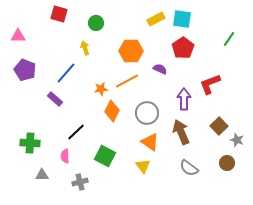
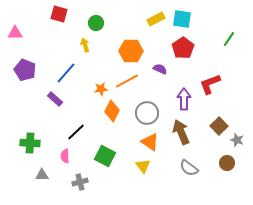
pink triangle: moved 3 px left, 3 px up
yellow arrow: moved 3 px up
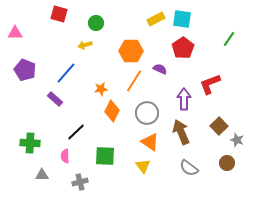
yellow arrow: rotated 88 degrees counterclockwise
orange line: moved 7 px right; rotated 30 degrees counterclockwise
green square: rotated 25 degrees counterclockwise
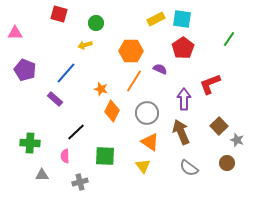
orange star: rotated 24 degrees clockwise
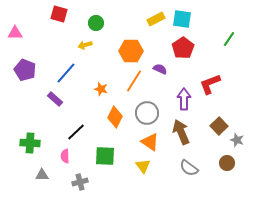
orange diamond: moved 3 px right, 6 px down
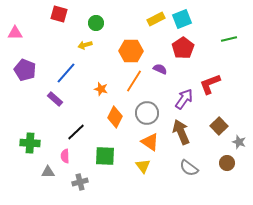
cyan square: rotated 30 degrees counterclockwise
green line: rotated 42 degrees clockwise
purple arrow: rotated 35 degrees clockwise
gray star: moved 2 px right, 2 px down
gray triangle: moved 6 px right, 3 px up
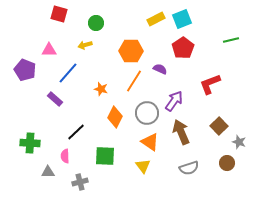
pink triangle: moved 34 px right, 17 px down
green line: moved 2 px right, 1 px down
blue line: moved 2 px right
purple arrow: moved 10 px left, 2 px down
gray semicircle: rotated 54 degrees counterclockwise
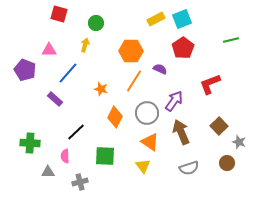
yellow arrow: rotated 120 degrees clockwise
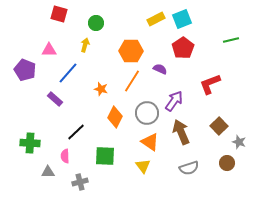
orange line: moved 2 px left
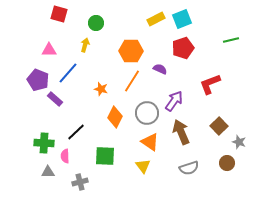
red pentagon: rotated 15 degrees clockwise
purple pentagon: moved 13 px right, 10 px down
green cross: moved 14 px right
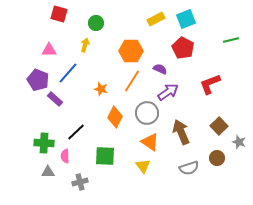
cyan square: moved 4 px right
red pentagon: rotated 25 degrees counterclockwise
purple arrow: moved 6 px left, 9 px up; rotated 20 degrees clockwise
brown circle: moved 10 px left, 5 px up
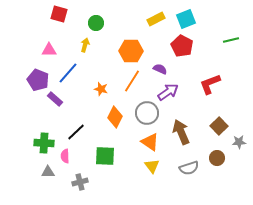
red pentagon: moved 1 px left, 2 px up
gray star: rotated 24 degrees counterclockwise
yellow triangle: moved 9 px right
